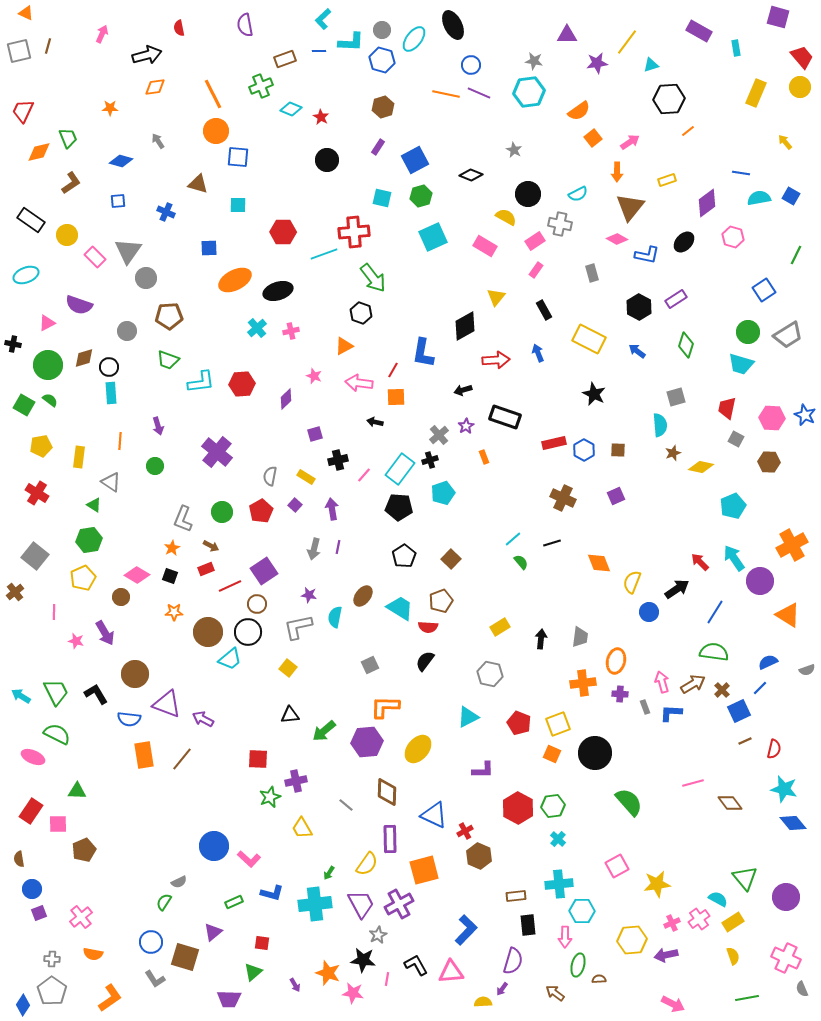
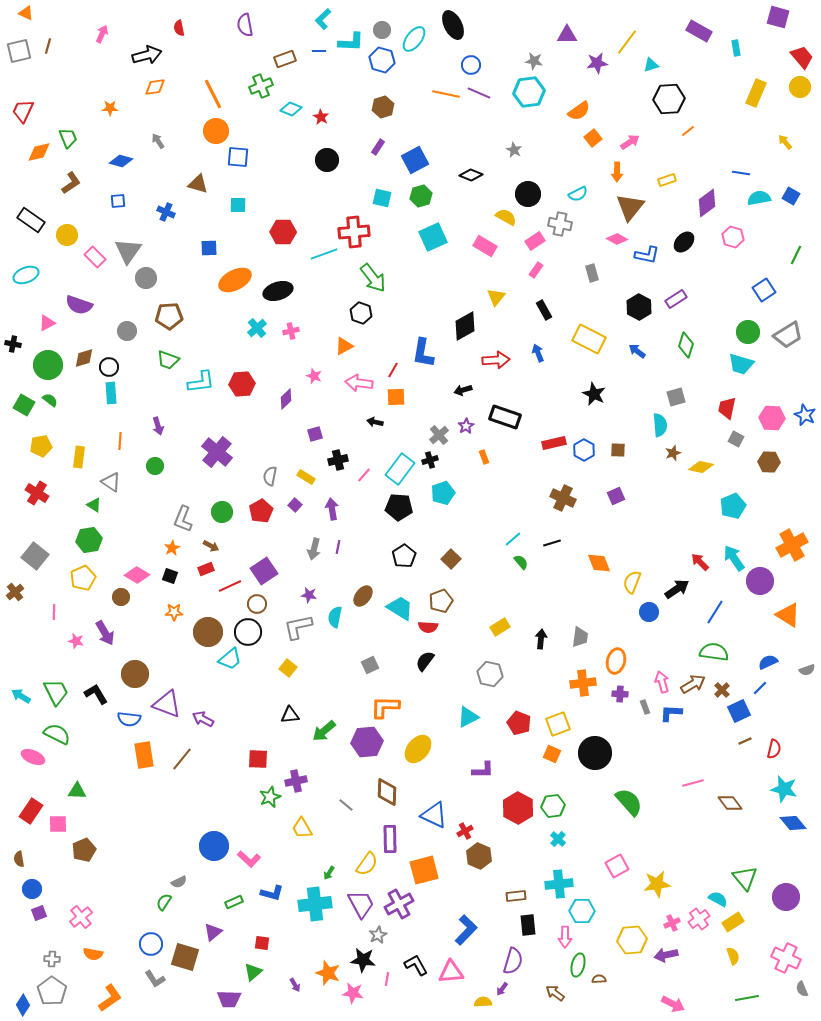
blue circle at (151, 942): moved 2 px down
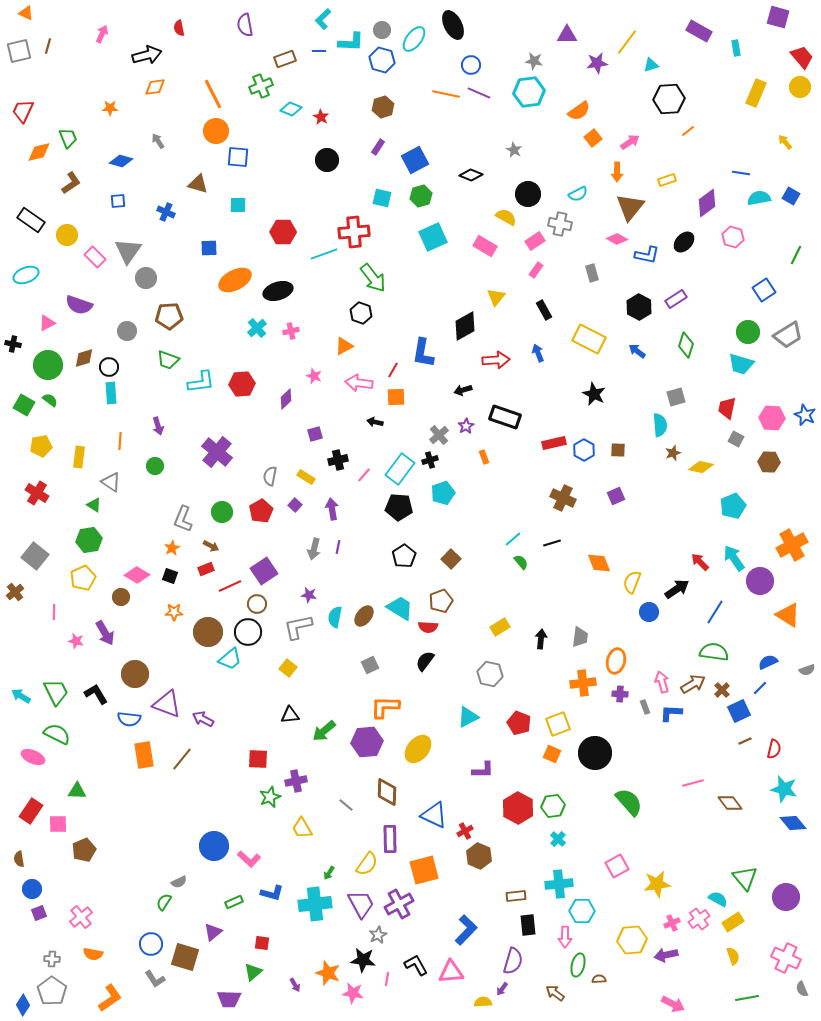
brown ellipse at (363, 596): moved 1 px right, 20 px down
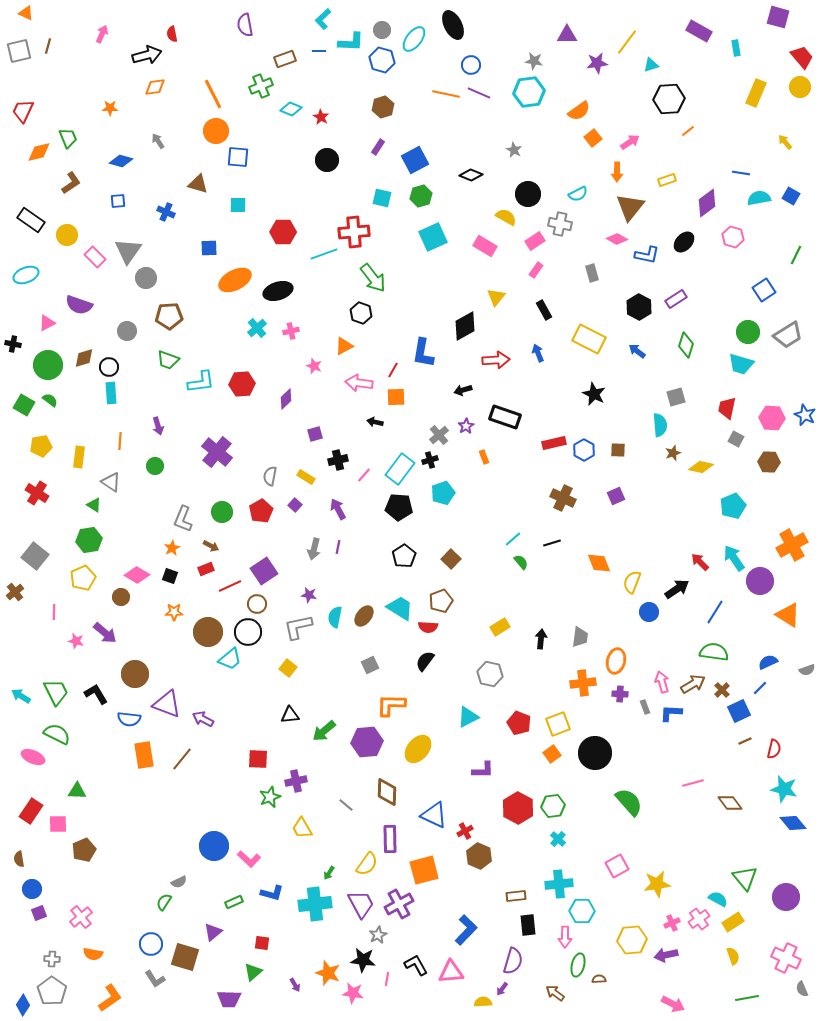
red semicircle at (179, 28): moved 7 px left, 6 px down
pink star at (314, 376): moved 10 px up
purple arrow at (332, 509): moved 6 px right; rotated 20 degrees counterclockwise
purple arrow at (105, 633): rotated 20 degrees counterclockwise
orange L-shape at (385, 707): moved 6 px right, 2 px up
orange square at (552, 754): rotated 30 degrees clockwise
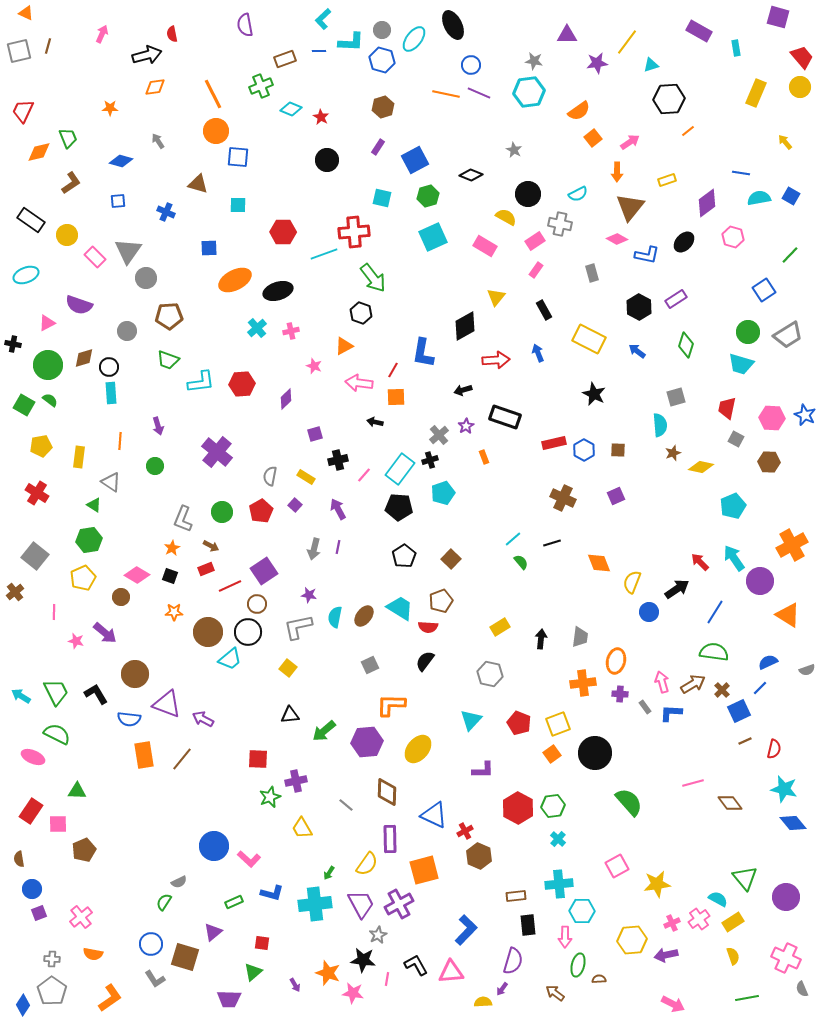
green hexagon at (421, 196): moved 7 px right
green line at (796, 255): moved 6 px left; rotated 18 degrees clockwise
gray rectangle at (645, 707): rotated 16 degrees counterclockwise
cyan triangle at (468, 717): moved 3 px right, 3 px down; rotated 20 degrees counterclockwise
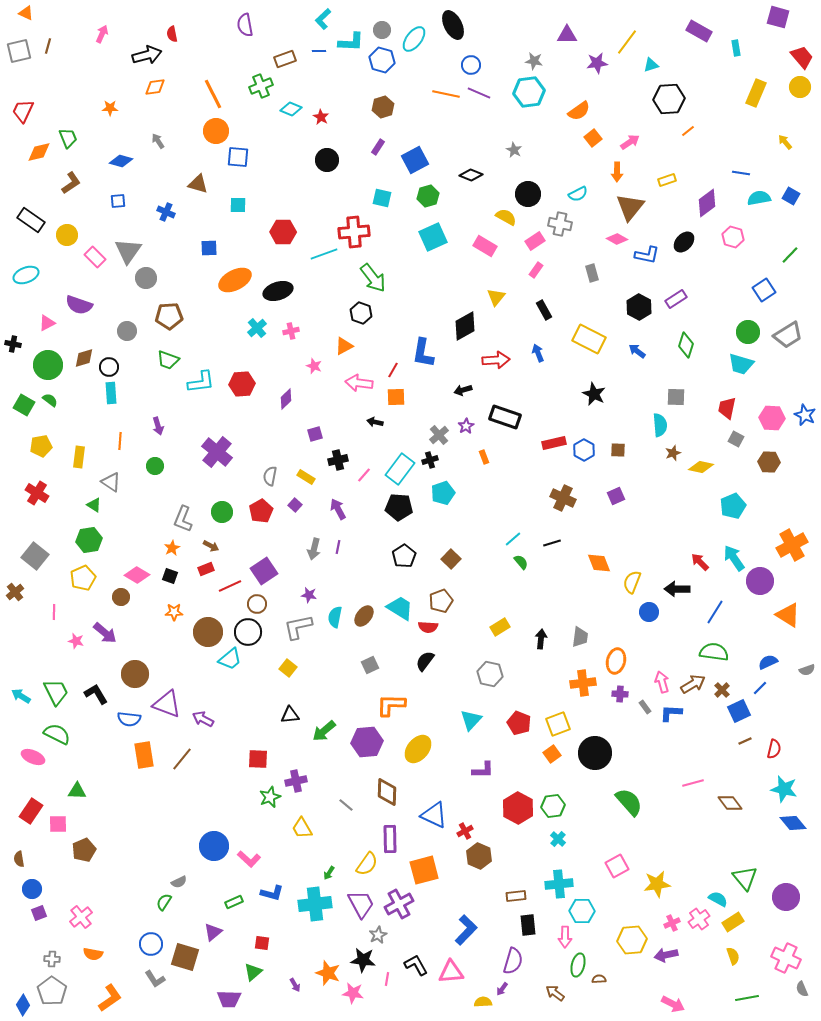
gray square at (676, 397): rotated 18 degrees clockwise
black arrow at (677, 589): rotated 145 degrees counterclockwise
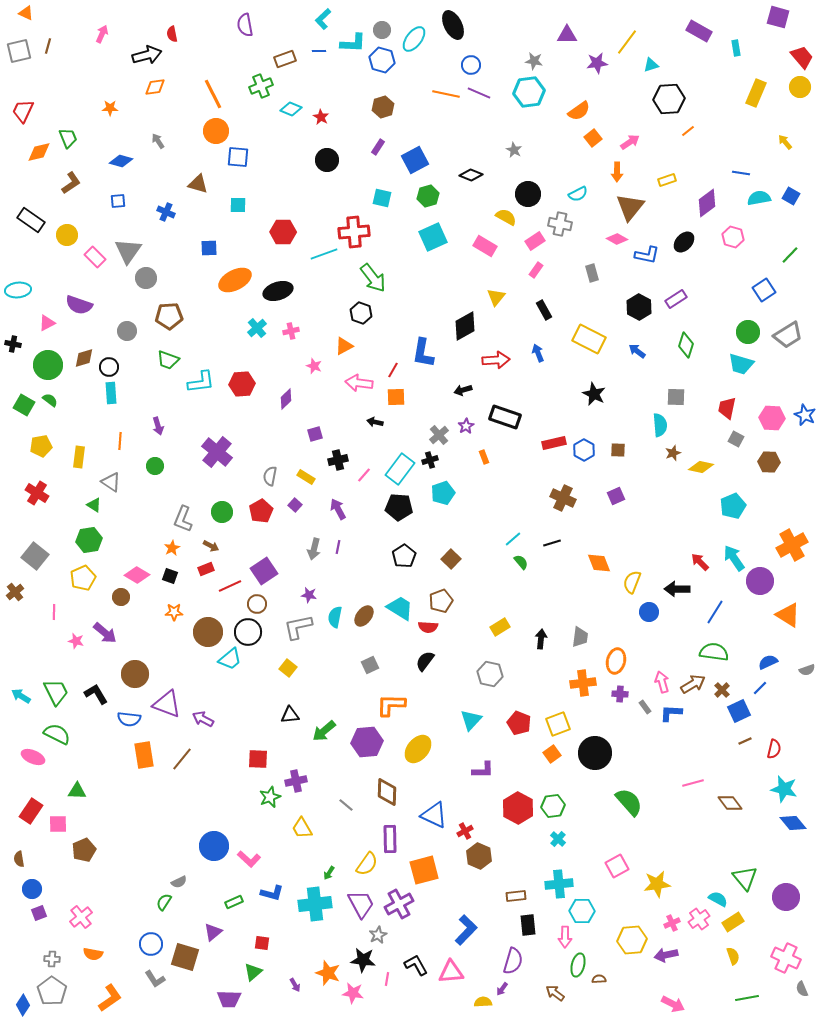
cyan L-shape at (351, 42): moved 2 px right, 1 px down
cyan ellipse at (26, 275): moved 8 px left, 15 px down; rotated 15 degrees clockwise
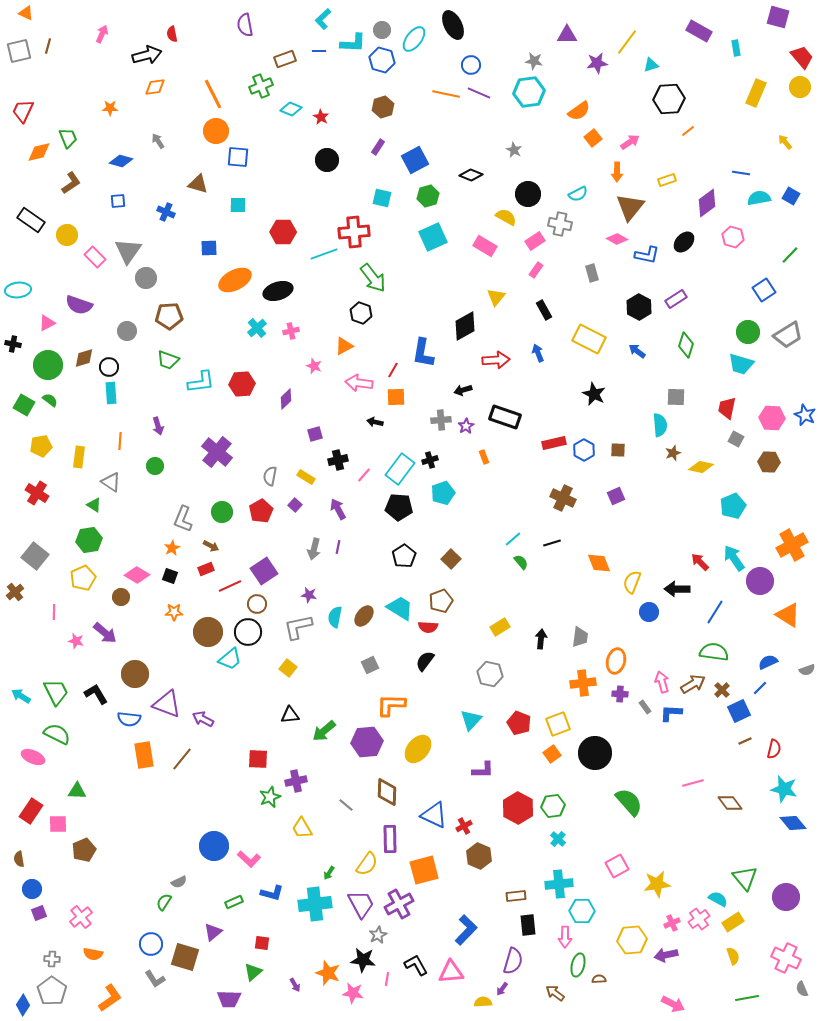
gray cross at (439, 435): moved 2 px right, 15 px up; rotated 36 degrees clockwise
red cross at (465, 831): moved 1 px left, 5 px up
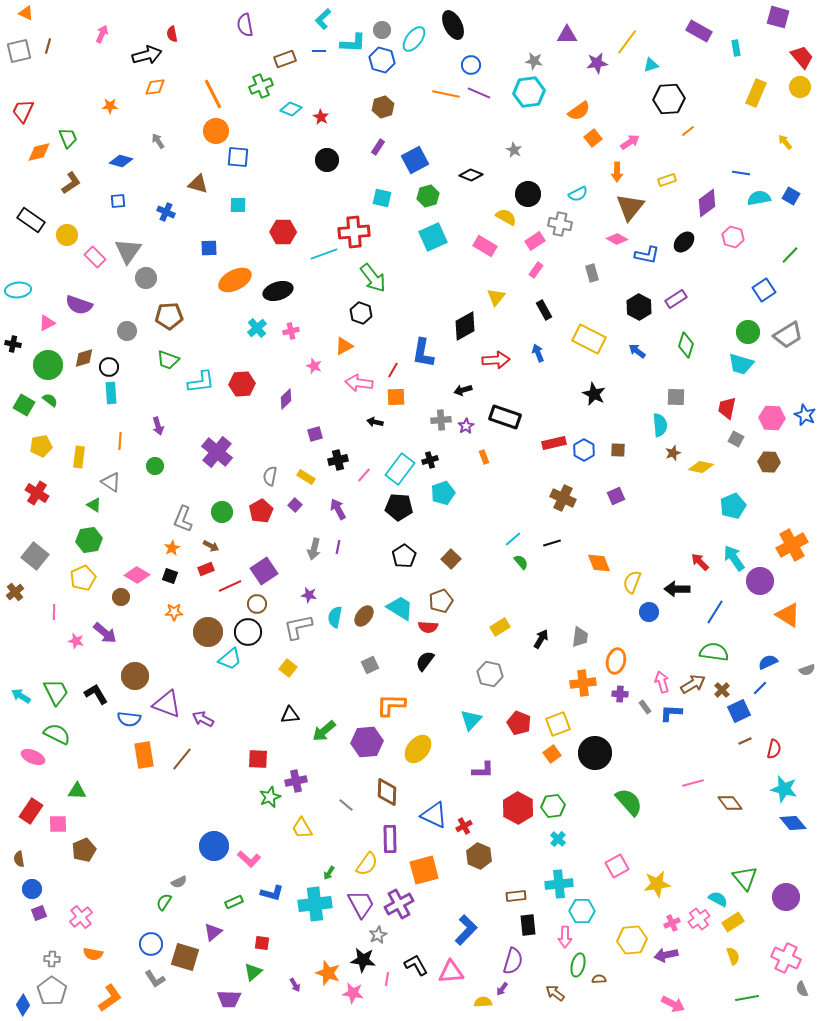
orange star at (110, 108): moved 2 px up
black arrow at (541, 639): rotated 24 degrees clockwise
brown circle at (135, 674): moved 2 px down
